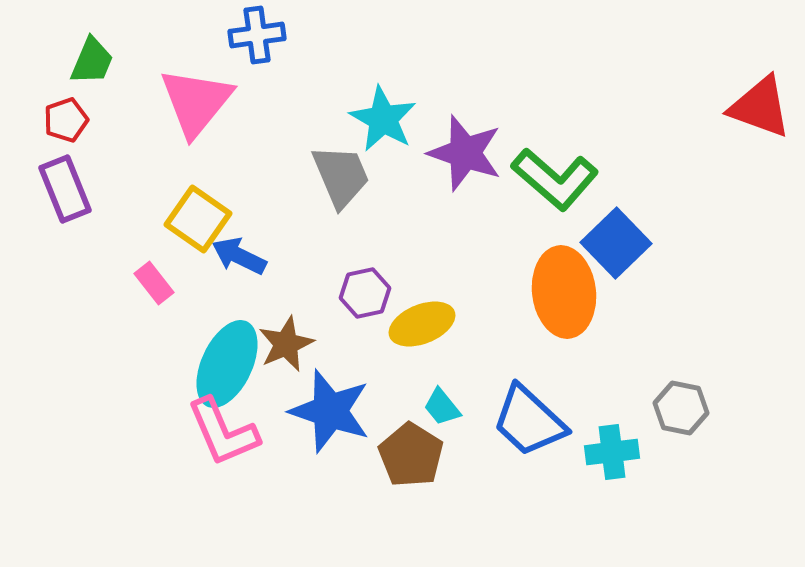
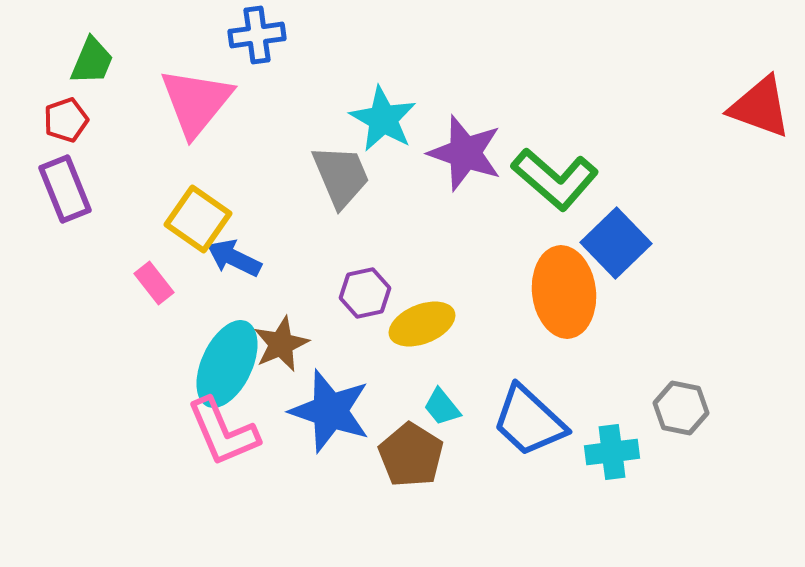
blue arrow: moved 5 px left, 2 px down
brown star: moved 5 px left
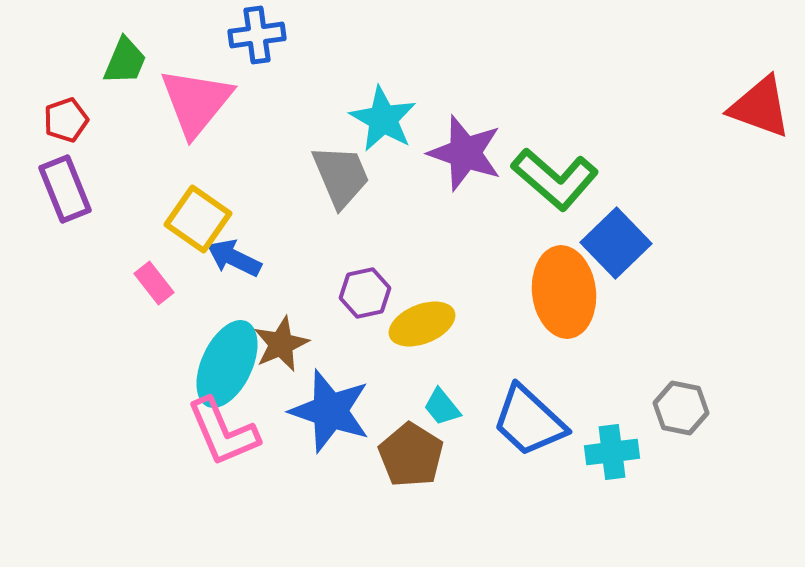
green trapezoid: moved 33 px right
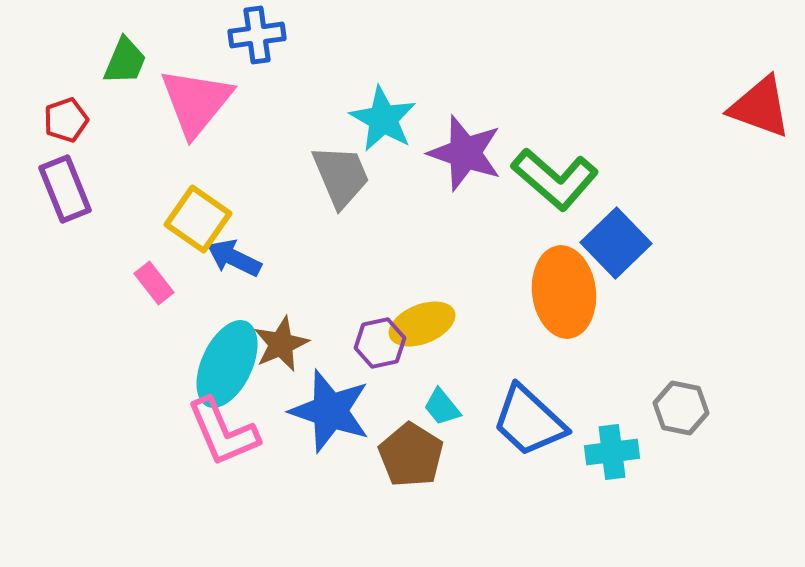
purple hexagon: moved 15 px right, 50 px down
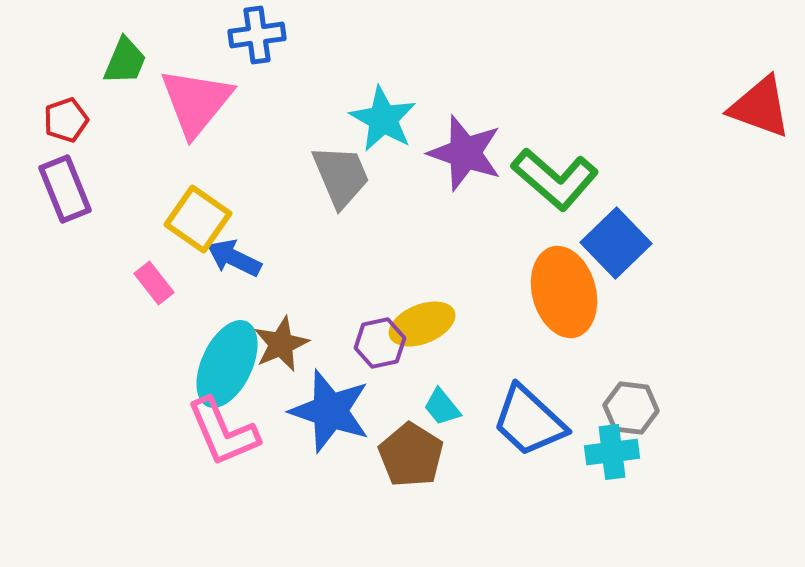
orange ellipse: rotated 8 degrees counterclockwise
gray hexagon: moved 50 px left; rotated 4 degrees counterclockwise
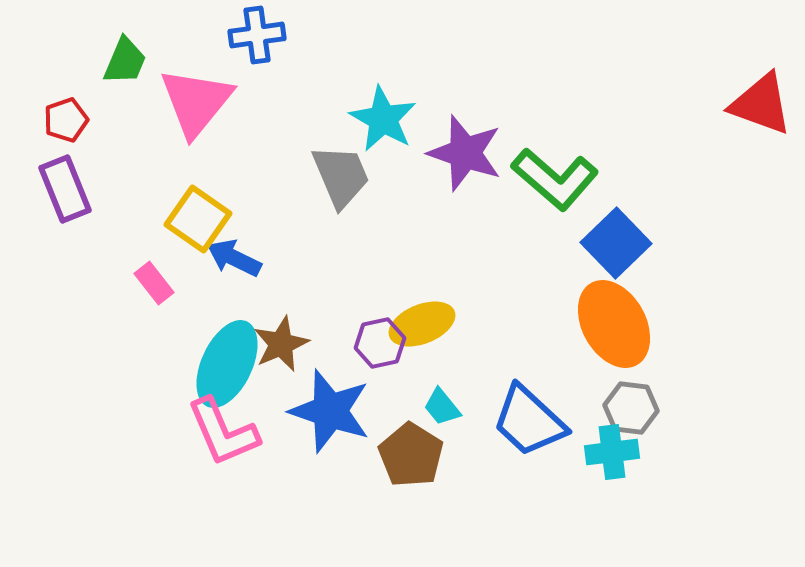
red triangle: moved 1 px right, 3 px up
orange ellipse: moved 50 px right, 32 px down; rotated 14 degrees counterclockwise
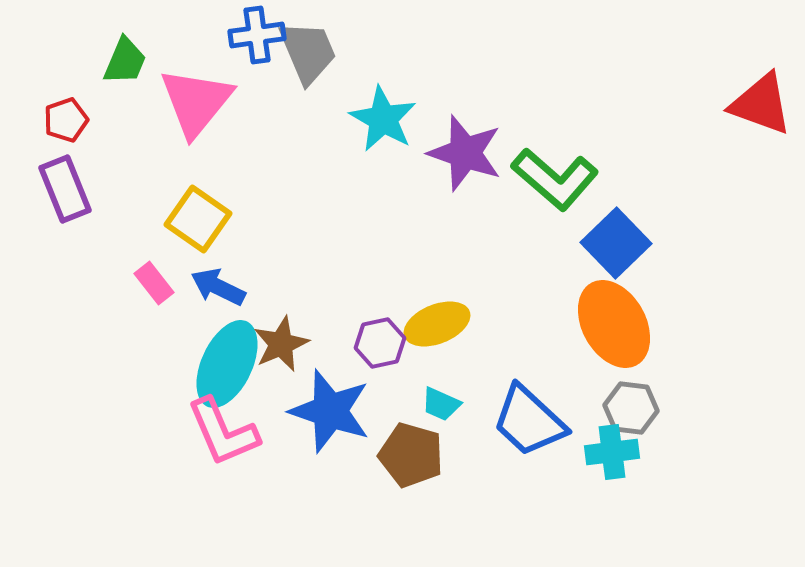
gray trapezoid: moved 33 px left, 124 px up
blue arrow: moved 16 px left, 29 px down
yellow ellipse: moved 15 px right
cyan trapezoid: moved 1 px left, 3 px up; rotated 27 degrees counterclockwise
brown pentagon: rotated 16 degrees counterclockwise
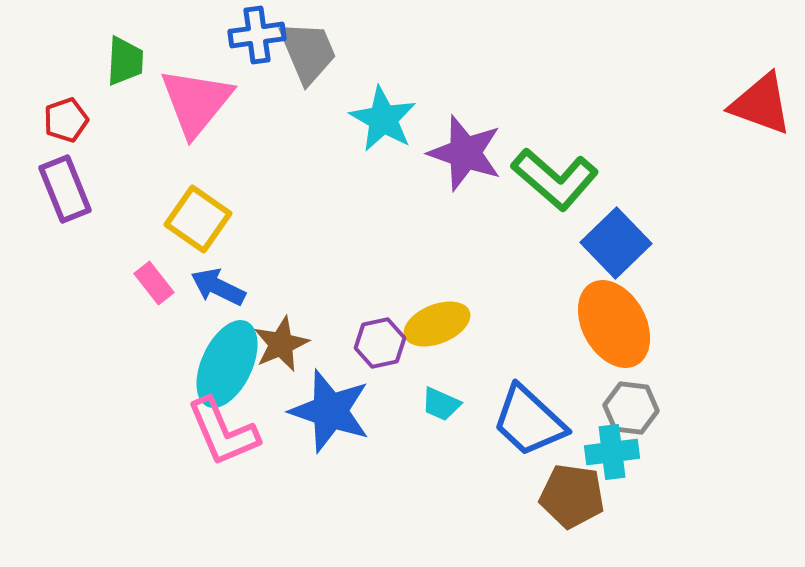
green trapezoid: rotated 20 degrees counterclockwise
brown pentagon: moved 161 px right, 41 px down; rotated 8 degrees counterclockwise
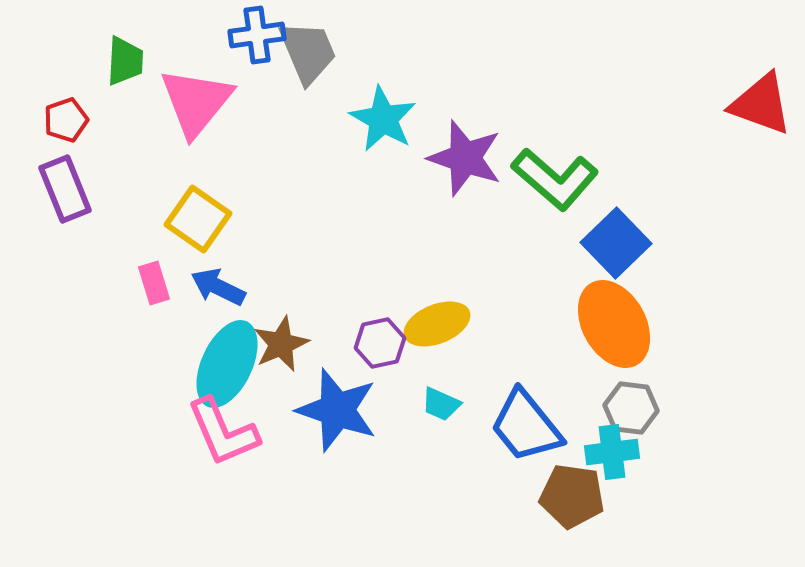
purple star: moved 5 px down
pink rectangle: rotated 21 degrees clockwise
blue star: moved 7 px right, 1 px up
blue trapezoid: moved 3 px left, 5 px down; rotated 8 degrees clockwise
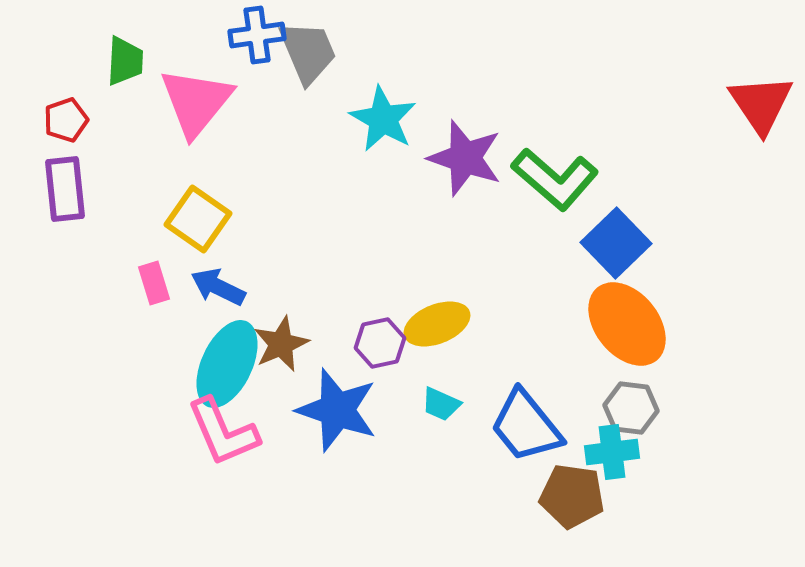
red triangle: rotated 36 degrees clockwise
purple rectangle: rotated 16 degrees clockwise
orange ellipse: moved 13 px right; rotated 10 degrees counterclockwise
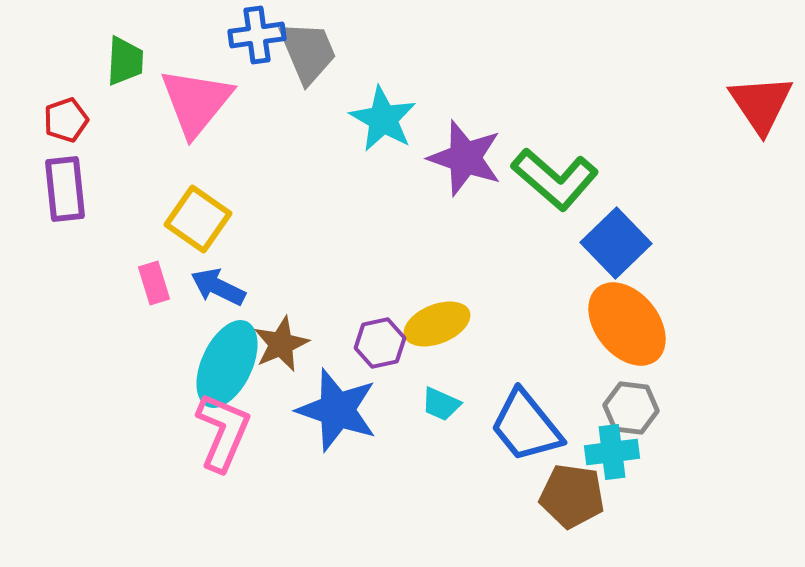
pink L-shape: rotated 134 degrees counterclockwise
